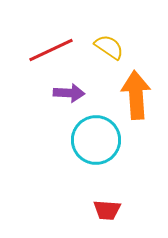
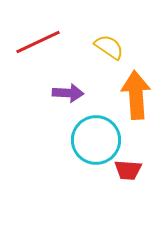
red line: moved 13 px left, 8 px up
purple arrow: moved 1 px left
red trapezoid: moved 21 px right, 40 px up
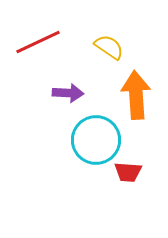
red trapezoid: moved 2 px down
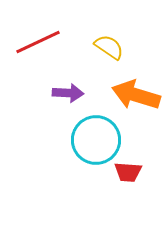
orange arrow: rotated 69 degrees counterclockwise
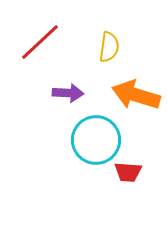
red line: moved 2 px right; rotated 18 degrees counterclockwise
yellow semicircle: rotated 64 degrees clockwise
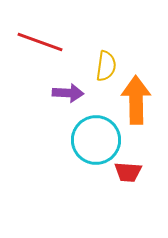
red line: rotated 63 degrees clockwise
yellow semicircle: moved 3 px left, 19 px down
orange arrow: moved 5 px down; rotated 72 degrees clockwise
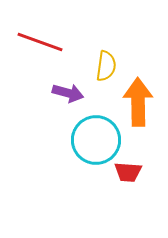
purple arrow: rotated 12 degrees clockwise
orange arrow: moved 2 px right, 2 px down
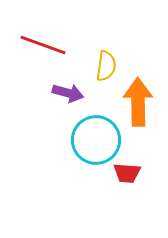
red line: moved 3 px right, 3 px down
red trapezoid: moved 1 px left, 1 px down
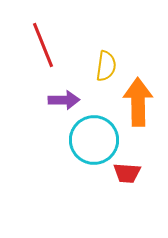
red line: rotated 48 degrees clockwise
purple arrow: moved 4 px left, 7 px down; rotated 16 degrees counterclockwise
cyan circle: moved 2 px left
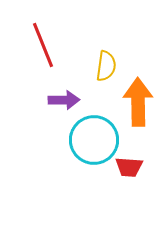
red trapezoid: moved 2 px right, 6 px up
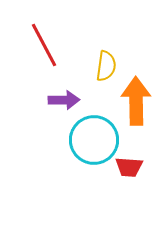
red line: moved 1 px right; rotated 6 degrees counterclockwise
orange arrow: moved 2 px left, 1 px up
